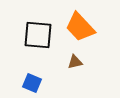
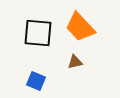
black square: moved 2 px up
blue square: moved 4 px right, 2 px up
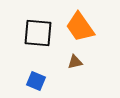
orange trapezoid: rotated 8 degrees clockwise
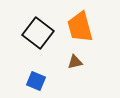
orange trapezoid: rotated 20 degrees clockwise
black square: rotated 32 degrees clockwise
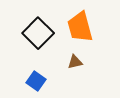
black square: rotated 8 degrees clockwise
blue square: rotated 12 degrees clockwise
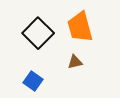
blue square: moved 3 px left
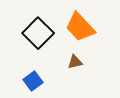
orange trapezoid: rotated 28 degrees counterclockwise
blue square: rotated 18 degrees clockwise
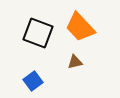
black square: rotated 24 degrees counterclockwise
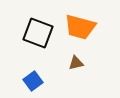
orange trapezoid: rotated 32 degrees counterclockwise
brown triangle: moved 1 px right, 1 px down
